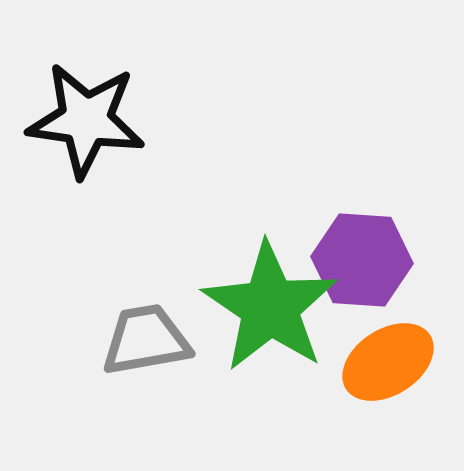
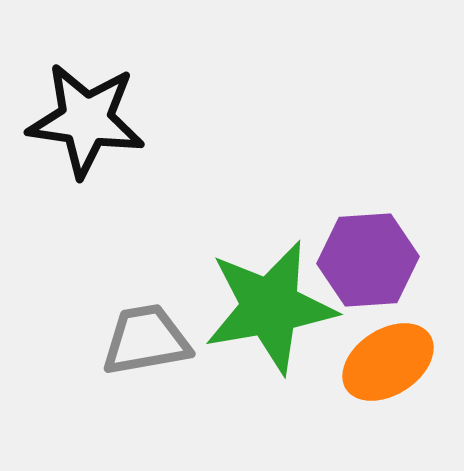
purple hexagon: moved 6 px right; rotated 8 degrees counterclockwise
green star: rotated 28 degrees clockwise
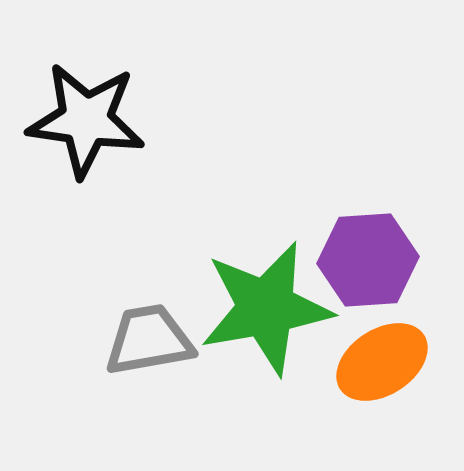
green star: moved 4 px left, 1 px down
gray trapezoid: moved 3 px right
orange ellipse: moved 6 px left
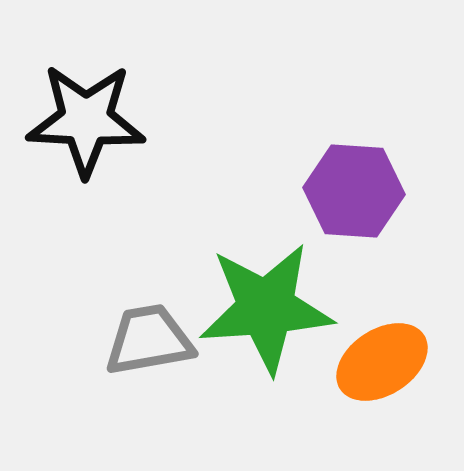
black star: rotated 5 degrees counterclockwise
purple hexagon: moved 14 px left, 69 px up; rotated 8 degrees clockwise
green star: rotated 6 degrees clockwise
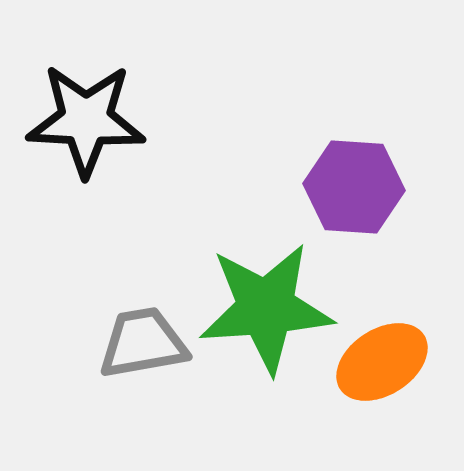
purple hexagon: moved 4 px up
gray trapezoid: moved 6 px left, 3 px down
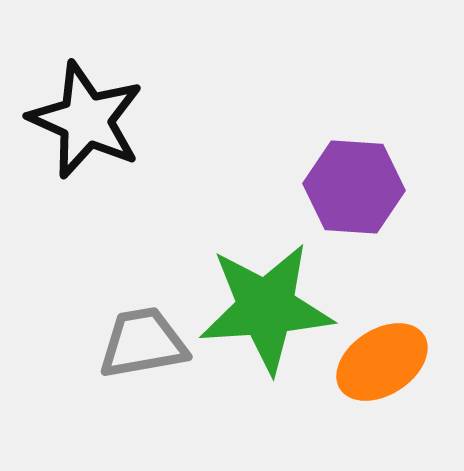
black star: rotated 21 degrees clockwise
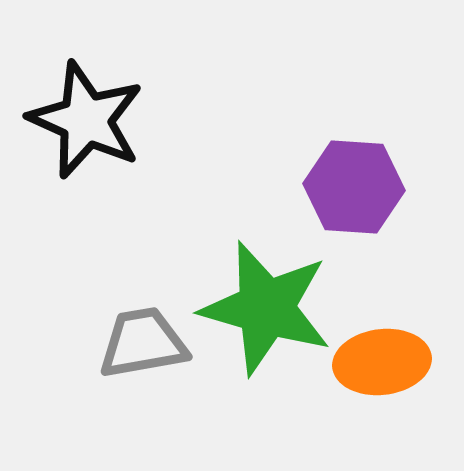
green star: rotated 20 degrees clockwise
orange ellipse: rotated 26 degrees clockwise
